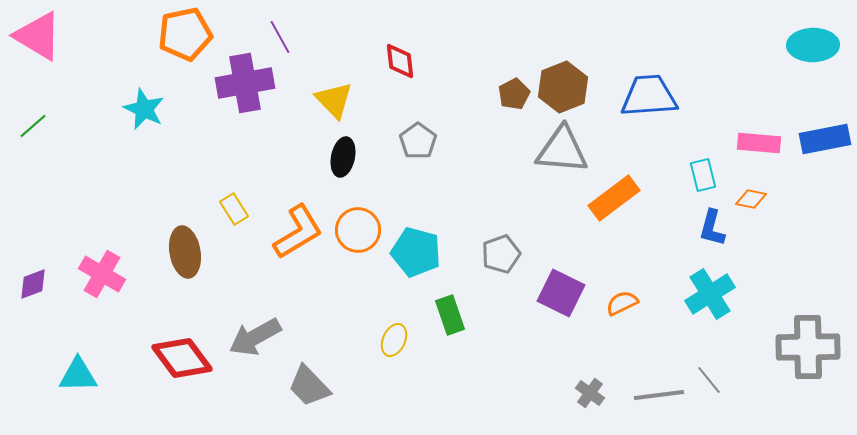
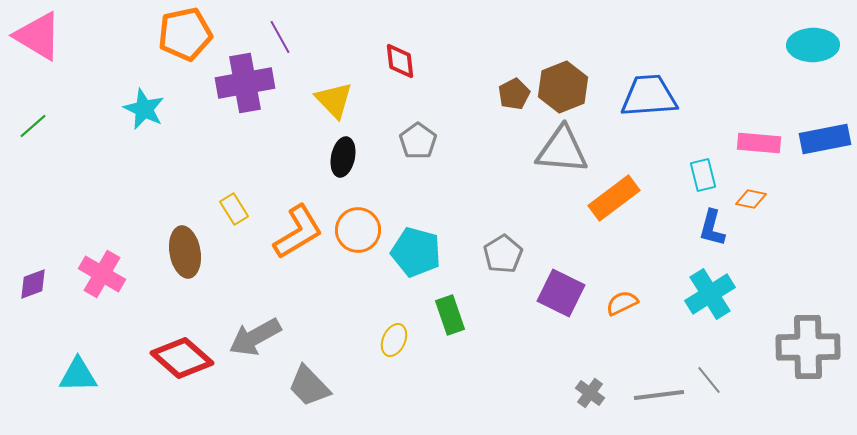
gray pentagon at (501, 254): moved 2 px right; rotated 12 degrees counterclockwise
red diamond at (182, 358): rotated 12 degrees counterclockwise
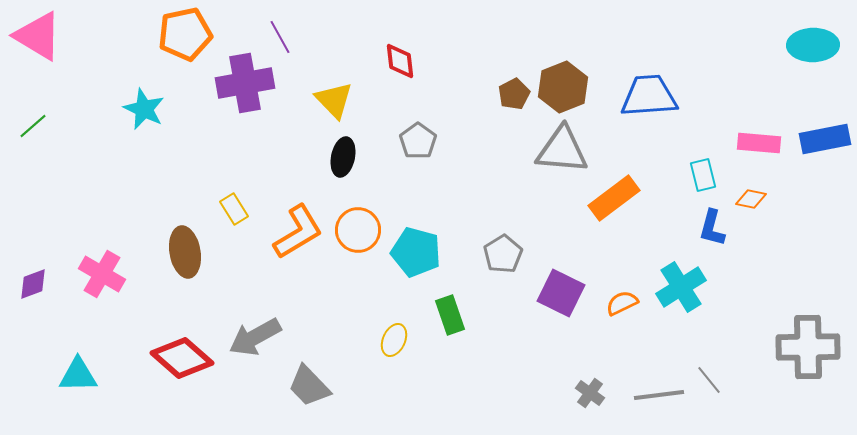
cyan cross at (710, 294): moved 29 px left, 7 px up
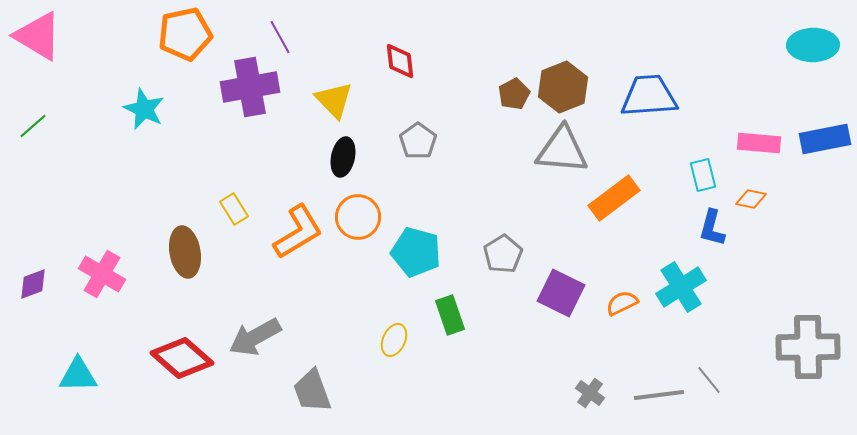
purple cross at (245, 83): moved 5 px right, 4 px down
orange circle at (358, 230): moved 13 px up
gray trapezoid at (309, 386): moved 3 px right, 5 px down; rotated 24 degrees clockwise
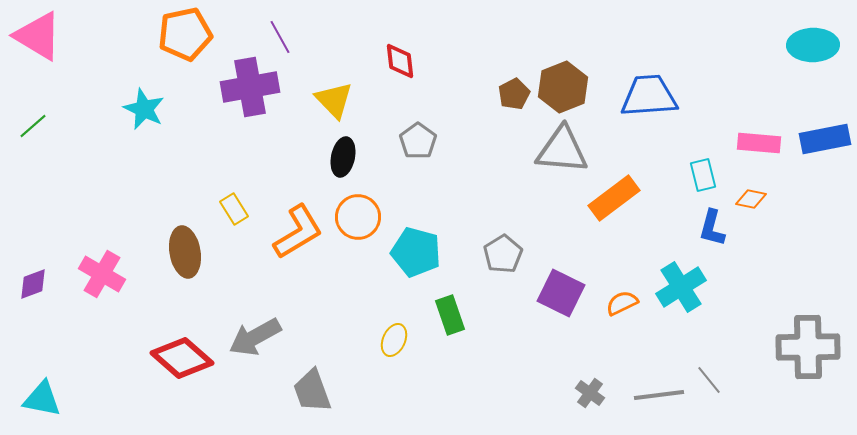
cyan triangle at (78, 375): moved 36 px left, 24 px down; rotated 12 degrees clockwise
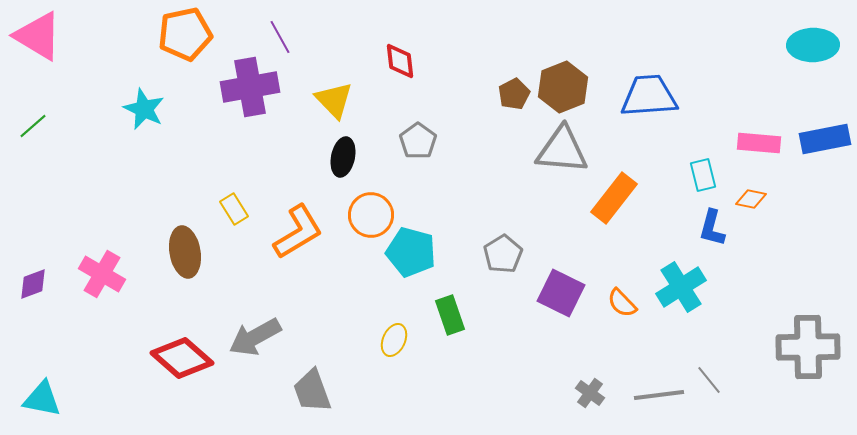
orange rectangle at (614, 198): rotated 15 degrees counterclockwise
orange circle at (358, 217): moved 13 px right, 2 px up
cyan pentagon at (416, 252): moved 5 px left
orange semicircle at (622, 303): rotated 108 degrees counterclockwise
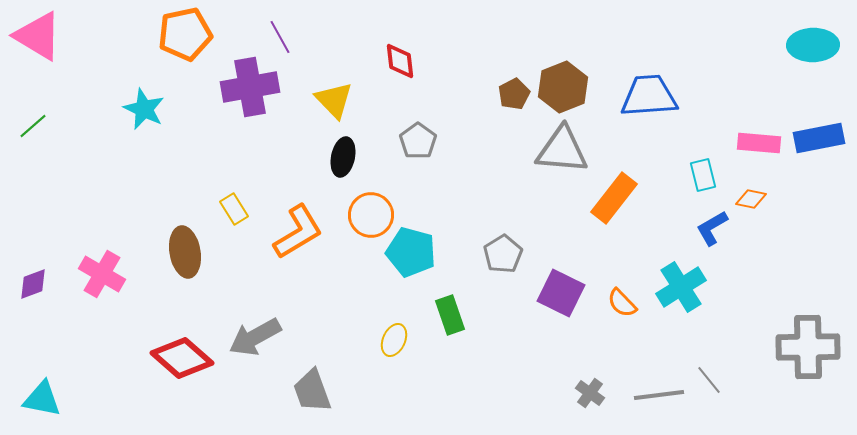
blue rectangle at (825, 139): moved 6 px left, 1 px up
blue L-shape at (712, 228): rotated 45 degrees clockwise
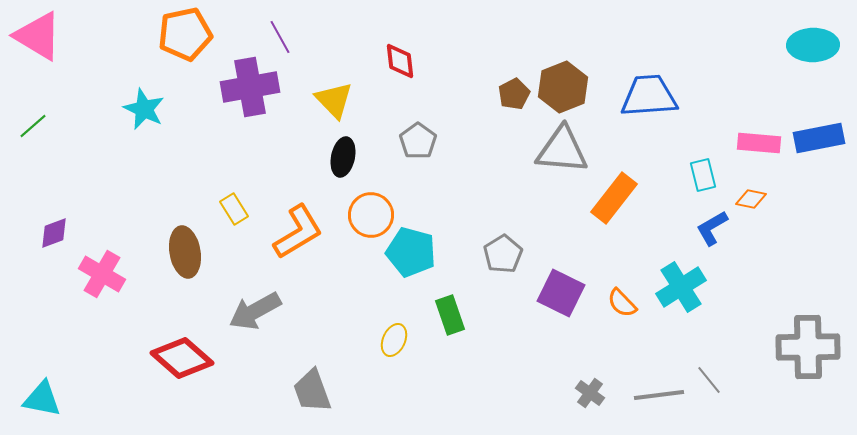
purple diamond at (33, 284): moved 21 px right, 51 px up
gray arrow at (255, 337): moved 26 px up
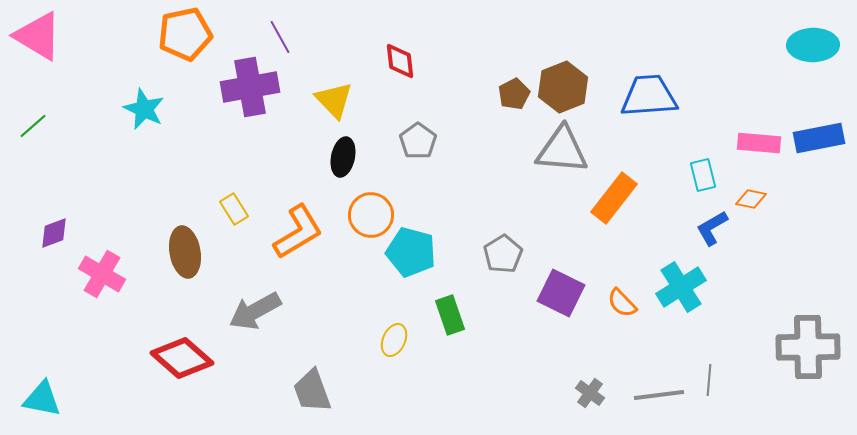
gray line at (709, 380): rotated 44 degrees clockwise
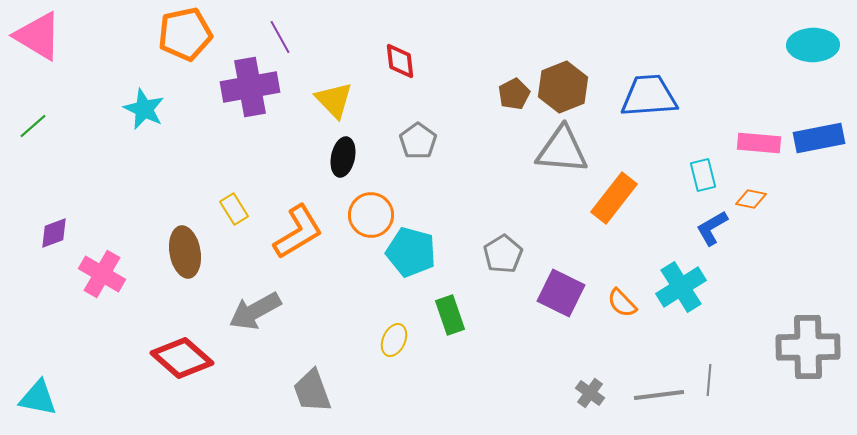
cyan triangle at (42, 399): moved 4 px left, 1 px up
